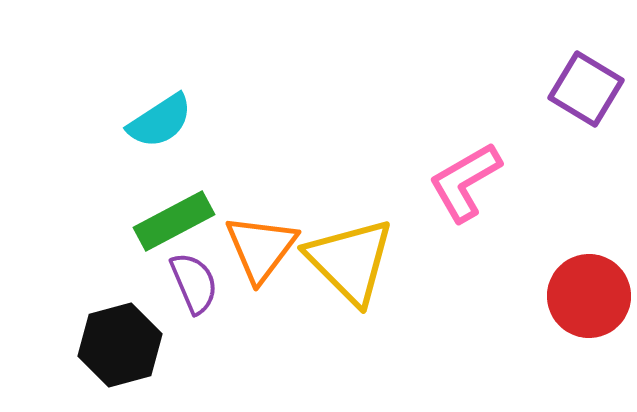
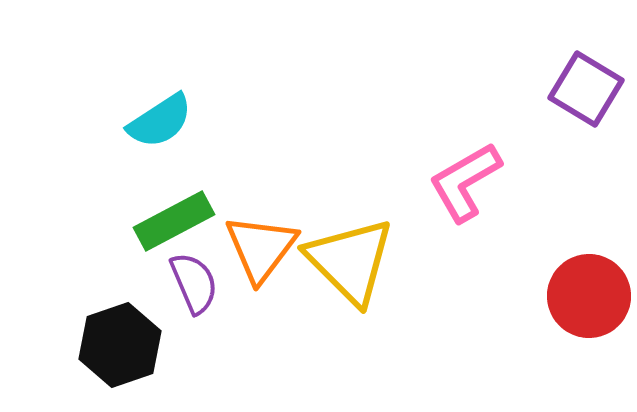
black hexagon: rotated 4 degrees counterclockwise
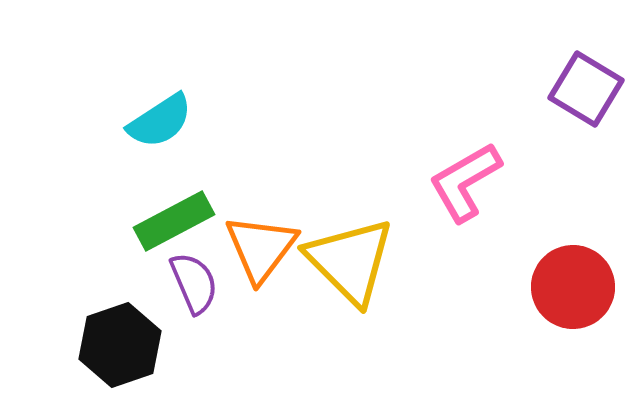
red circle: moved 16 px left, 9 px up
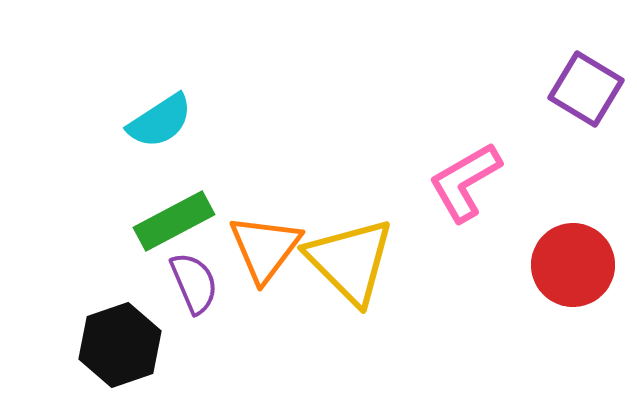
orange triangle: moved 4 px right
red circle: moved 22 px up
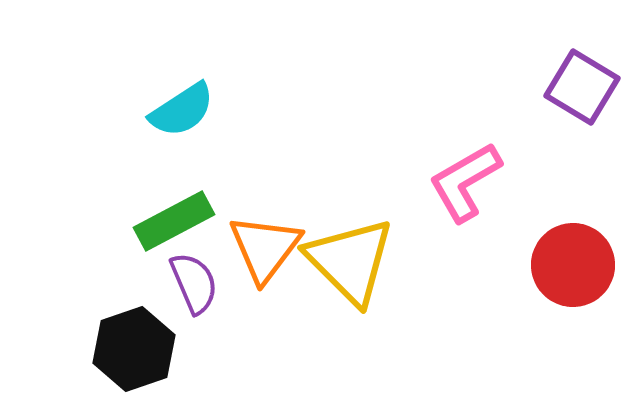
purple square: moved 4 px left, 2 px up
cyan semicircle: moved 22 px right, 11 px up
black hexagon: moved 14 px right, 4 px down
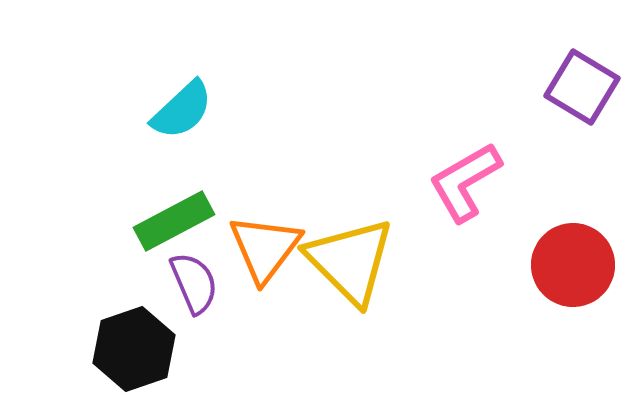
cyan semicircle: rotated 10 degrees counterclockwise
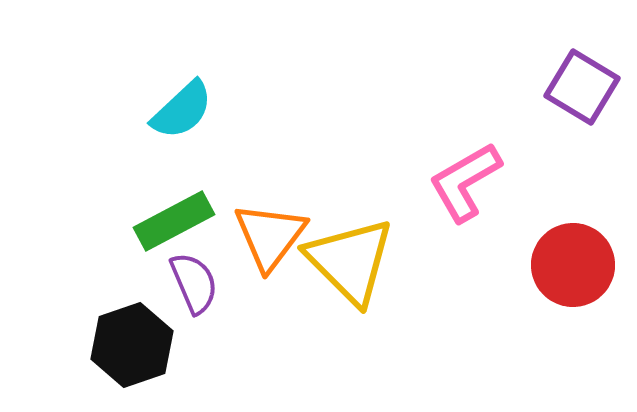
orange triangle: moved 5 px right, 12 px up
black hexagon: moved 2 px left, 4 px up
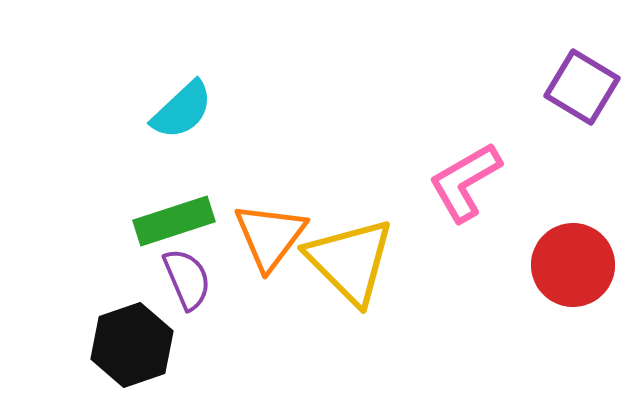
green rectangle: rotated 10 degrees clockwise
purple semicircle: moved 7 px left, 4 px up
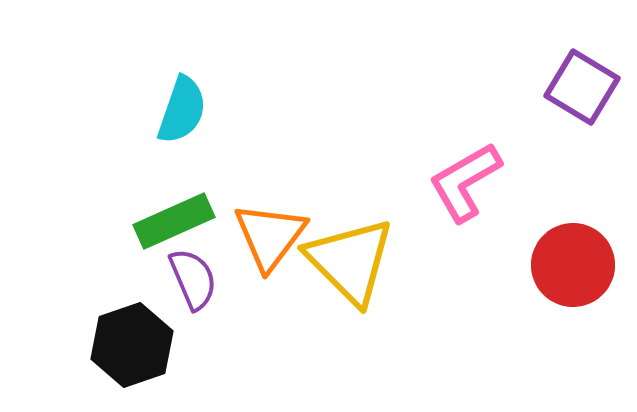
cyan semicircle: rotated 28 degrees counterclockwise
green rectangle: rotated 6 degrees counterclockwise
purple semicircle: moved 6 px right
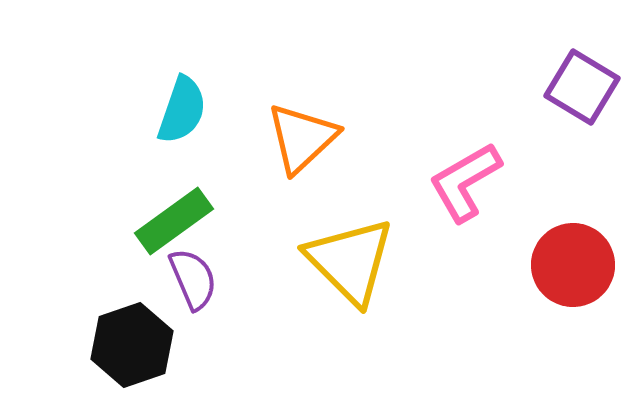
green rectangle: rotated 12 degrees counterclockwise
orange triangle: moved 32 px right, 98 px up; rotated 10 degrees clockwise
